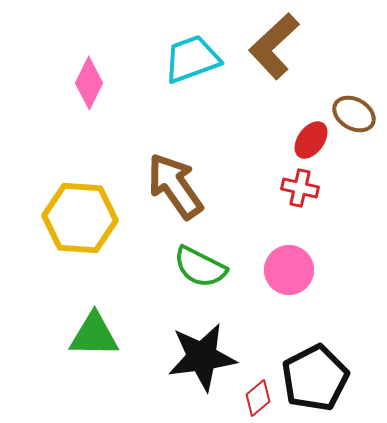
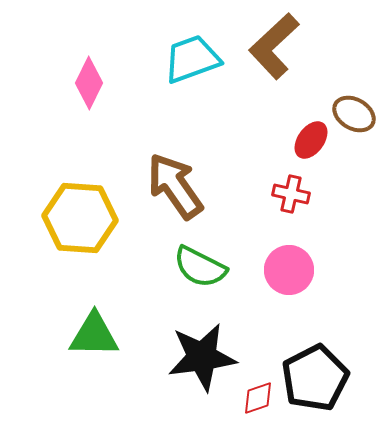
red cross: moved 9 px left, 6 px down
red diamond: rotated 21 degrees clockwise
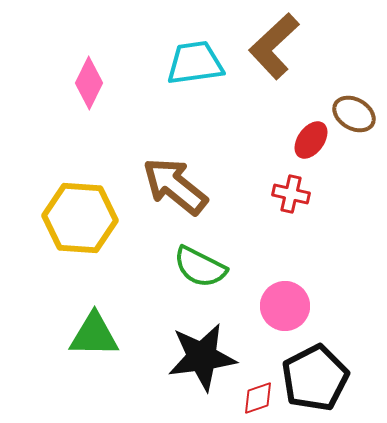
cyan trapezoid: moved 3 px right, 4 px down; rotated 12 degrees clockwise
brown arrow: rotated 16 degrees counterclockwise
pink circle: moved 4 px left, 36 px down
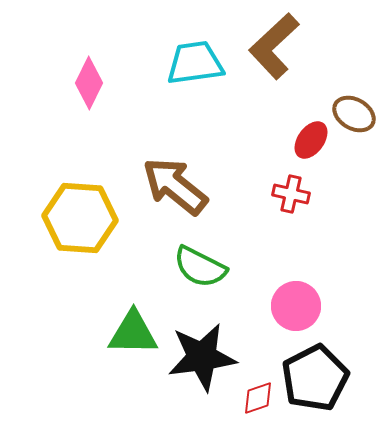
pink circle: moved 11 px right
green triangle: moved 39 px right, 2 px up
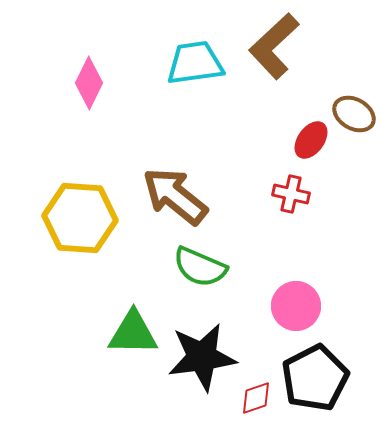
brown arrow: moved 10 px down
green semicircle: rotated 4 degrees counterclockwise
red diamond: moved 2 px left
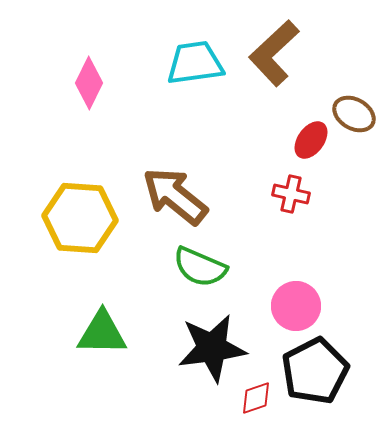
brown L-shape: moved 7 px down
green triangle: moved 31 px left
black star: moved 10 px right, 9 px up
black pentagon: moved 7 px up
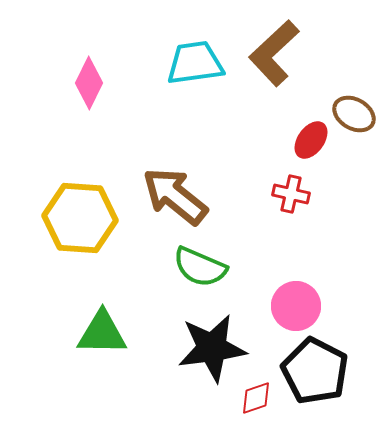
black pentagon: rotated 18 degrees counterclockwise
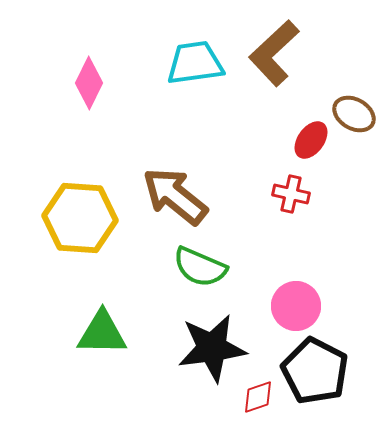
red diamond: moved 2 px right, 1 px up
